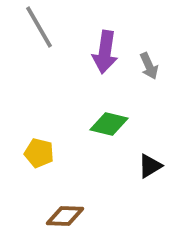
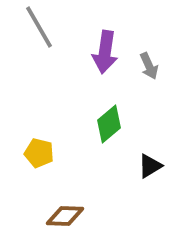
green diamond: rotated 54 degrees counterclockwise
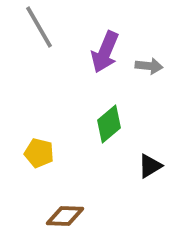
purple arrow: rotated 15 degrees clockwise
gray arrow: rotated 60 degrees counterclockwise
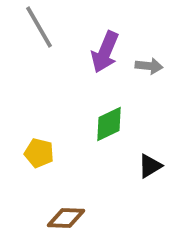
green diamond: rotated 15 degrees clockwise
brown diamond: moved 1 px right, 2 px down
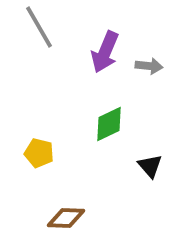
black triangle: rotated 40 degrees counterclockwise
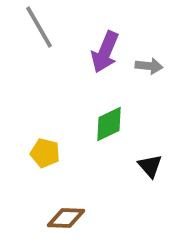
yellow pentagon: moved 6 px right
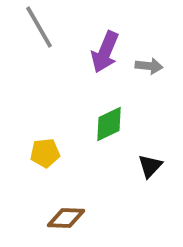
yellow pentagon: rotated 20 degrees counterclockwise
black triangle: rotated 24 degrees clockwise
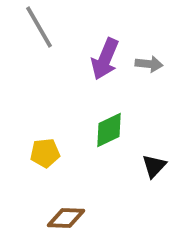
purple arrow: moved 7 px down
gray arrow: moved 2 px up
green diamond: moved 6 px down
black triangle: moved 4 px right
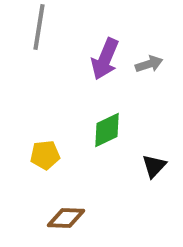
gray line: rotated 39 degrees clockwise
gray arrow: rotated 24 degrees counterclockwise
green diamond: moved 2 px left
yellow pentagon: moved 2 px down
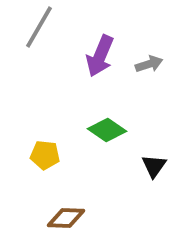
gray line: rotated 21 degrees clockwise
purple arrow: moved 5 px left, 3 px up
green diamond: rotated 60 degrees clockwise
yellow pentagon: rotated 12 degrees clockwise
black triangle: rotated 8 degrees counterclockwise
